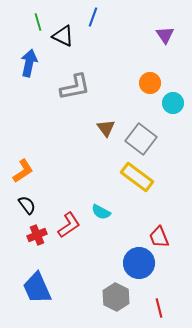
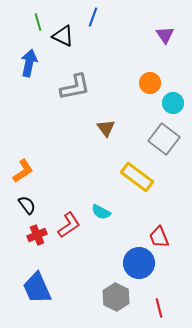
gray square: moved 23 px right
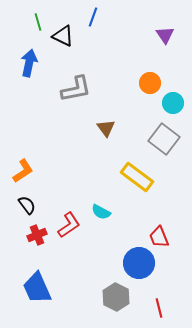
gray L-shape: moved 1 px right, 2 px down
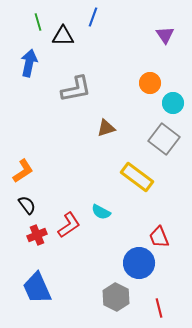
black triangle: rotated 25 degrees counterclockwise
brown triangle: rotated 48 degrees clockwise
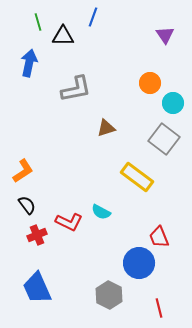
red L-shape: moved 3 px up; rotated 60 degrees clockwise
gray hexagon: moved 7 px left, 2 px up
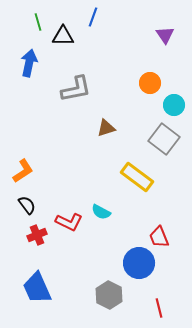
cyan circle: moved 1 px right, 2 px down
